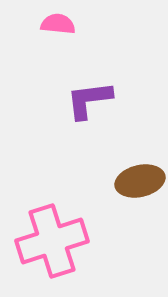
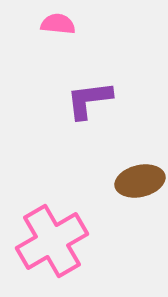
pink cross: rotated 12 degrees counterclockwise
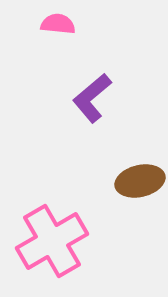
purple L-shape: moved 3 px right, 2 px up; rotated 33 degrees counterclockwise
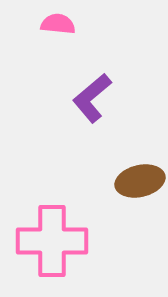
pink cross: rotated 30 degrees clockwise
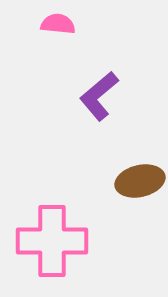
purple L-shape: moved 7 px right, 2 px up
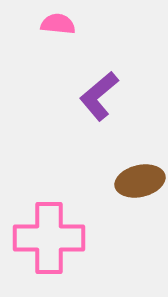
pink cross: moved 3 px left, 3 px up
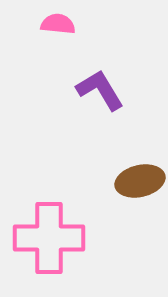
purple L-shape: moved 1 px right, 6 px up; rotated 99 degrees clockwise
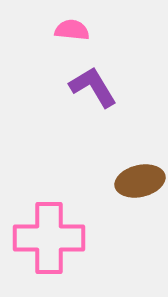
pink semicircle: moved 14 px right, 6 px down
purple L-shape: moved 7 px left, 3 px up
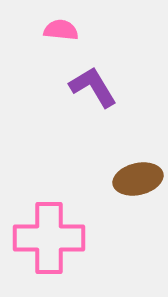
pink semicircle: moved 11 px left
brown ellipse: moved 2 px left, 2 px up
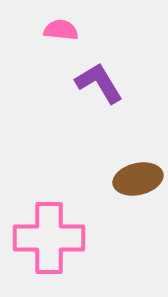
purple L-shape: moved 6 px right, 4 px up
